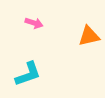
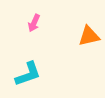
pink arrow: rotated 96 degrees clockwise
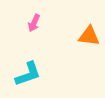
orange triangle: rotated 20 degrees clockwise
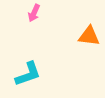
pink arrow: moved 10 px up
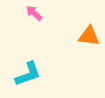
pink arrow: rotated 108 degrees clockwise
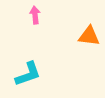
pink arrow: moved 1 px right, 2 px down; rotated 42 degrees clockwise
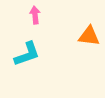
cyan L-shape: moved 1 px left, 20 px up
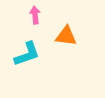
orange triangle: moved 23 px left
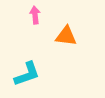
cyan L-shape: moved 20 px down
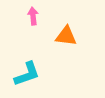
pink arrow: moved 2 px left, 1 px down
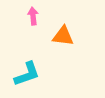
orange triangle: moved 3 px left
